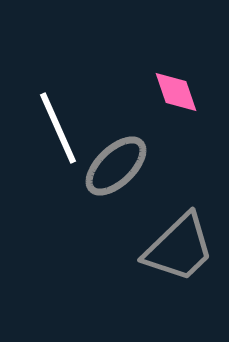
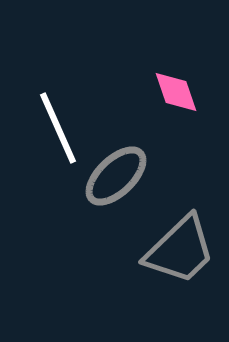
gray ellipse: moved 10 px down
gray trapezoid: moved 1 px right, 2 px down
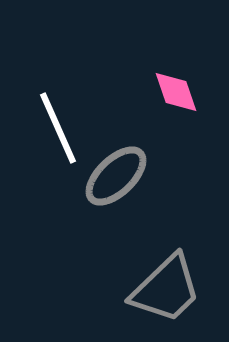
gray trapezoid: moved 14 px left, 39 px down
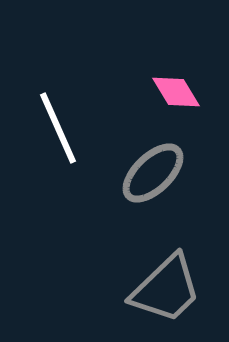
pink diamond: rotated 12 degrees counterclockwise
gray ellipse: moved 37 px right, 3 px up
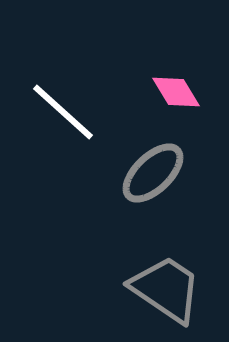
white line: moved 5 px right, 16 px up; rotated 24 degrees counterclockwise
gray trapezoid: rotated 102 degrees counterclockwise
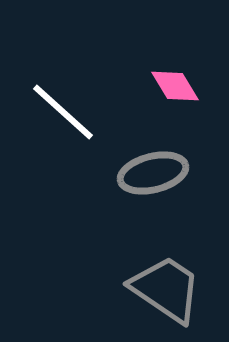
pink diamond: moved 1 px left, 6 px up
gray ellipse: rotated 30 degrees clockwise
